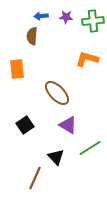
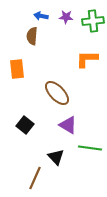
blue arrow: rotated 16 degrees clockwise
orange L-shape: rotated 15 degrees counterclockwise
black square: rotated 18 degrees counterclockwise
green line: rotated 40 degrees clockwise
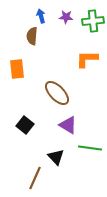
blue arrow: rotated 64 degrees clockwise
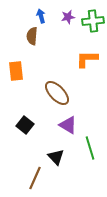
purple star: moved 2 px right; rotated 16 degrees counterclockwise
orange rectangle: moved 1 px left, 2 px down
green line: rotated 65 degrees clockwise
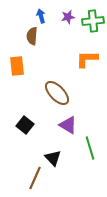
orange rectangle: moved 1 px right, 5 px up
black triangle: moved 3 px left, 1 px down
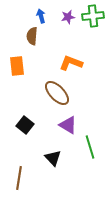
green cross: moved 5 px up
orange L-shape: moved 16 px left, 4 px down; rotated 20 degrees clockwise
green line: moved 1 px up
brown line: moved 16 px left; rotated 15 degrees counterclockwise
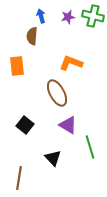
green cross: rotated 20 degrees clockwise
brown ellipse: rotated 16 degrees clockwise
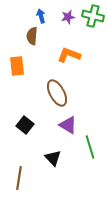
orange L-shape: moved 2 px left, 8 px up
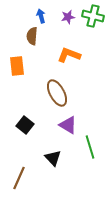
brown line: rotated 15 degrees clockwise
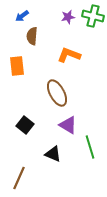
blue arrow: moved 19 px left; rotated 112 degrees counterclockwise
black triangle: moved 4 px up; rotated 24 degrees counterclockwise
